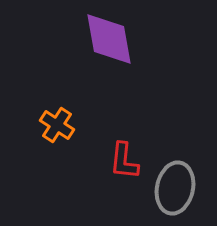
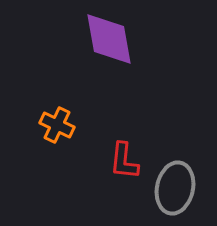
orange cross: rotated 8 degrees counterclockwise
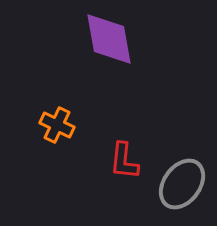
gray ellipse: moved 7 px right, 4 px up; rotated 24 degrees clockwise
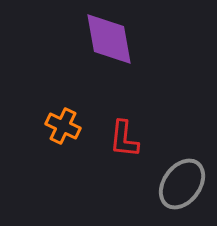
orange cross: moved 6 px right, 1 px down
red L-shape: moved 22 px up
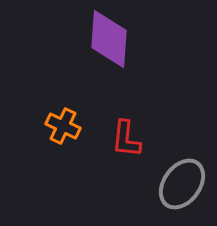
purple diamond: rotated 14 degrees clockwise
red L-shape: moved 2 px right
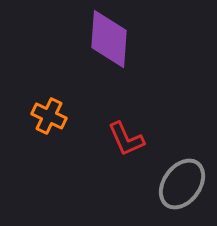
orange cross: moved 14 px left, 10 px up
red L-shape: rotated 30 degrees counterclockwise
